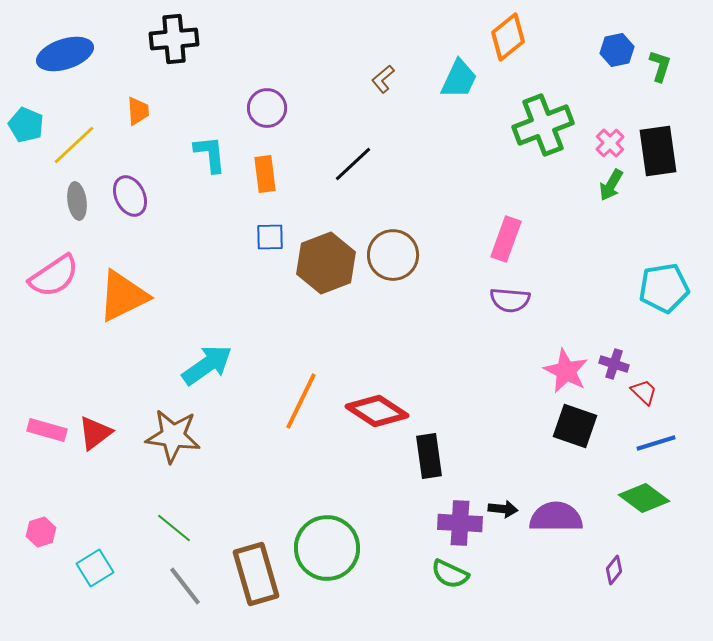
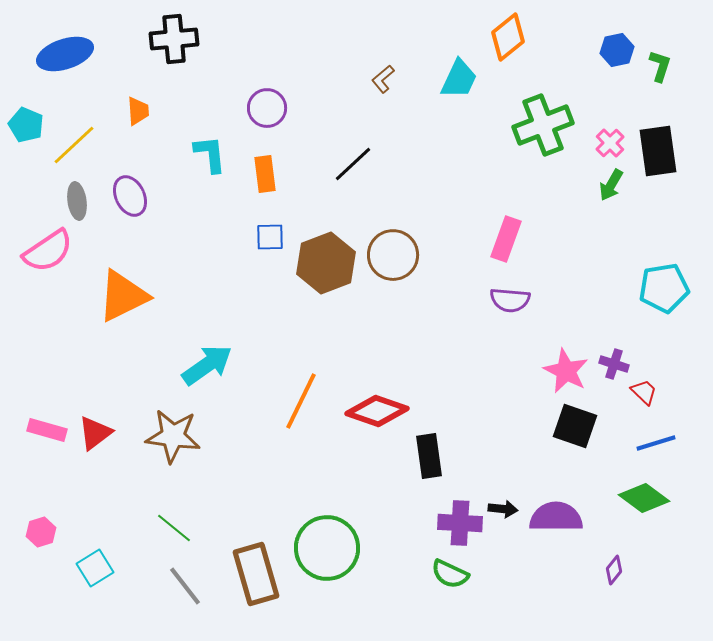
pink semicircle at (54, 276): moved 6 px left, 25 px up
red diamond at (377, 411): rotated 14 degrees counterclockwise
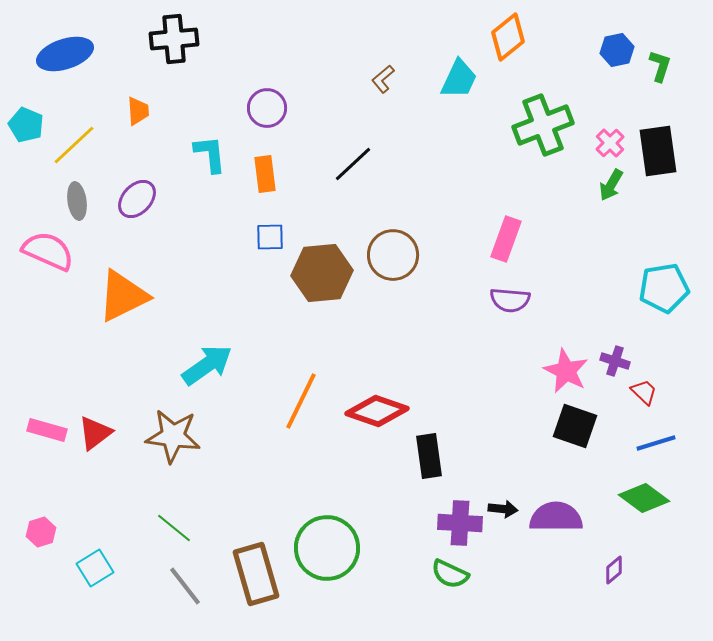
purple ellipse at (130, 196): moved 7 px right, 3 px down; rotated 69 degrees clockwise
pink semicircle at (48, 251): rotated 122 degrees counterclockwise
brown hexagon at (326, 263): moved 4 px left, 10 px down; rotated 16 degrees clockwise
purple cross at (614, 364): moved 1 px right, 3 px up
purple diamond at (614, 570): rotated 12 degrees clockwise
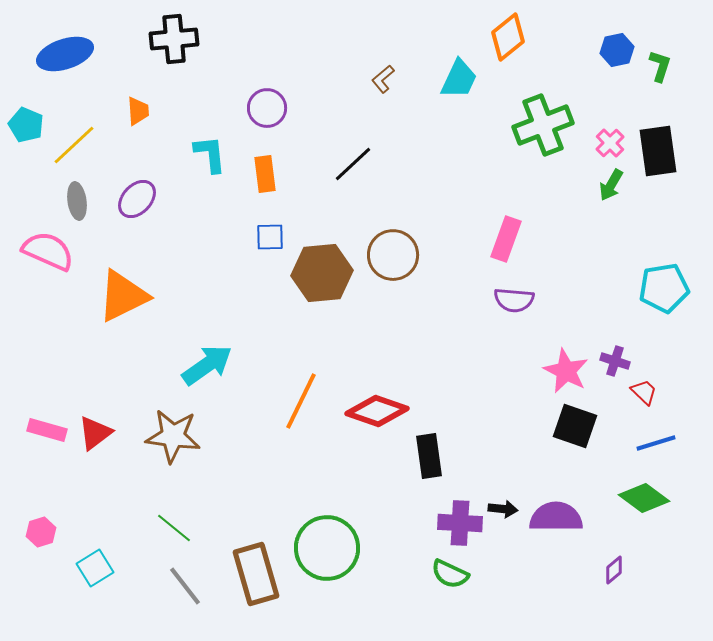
purple semicircle at (510, 300): moved 4 px right
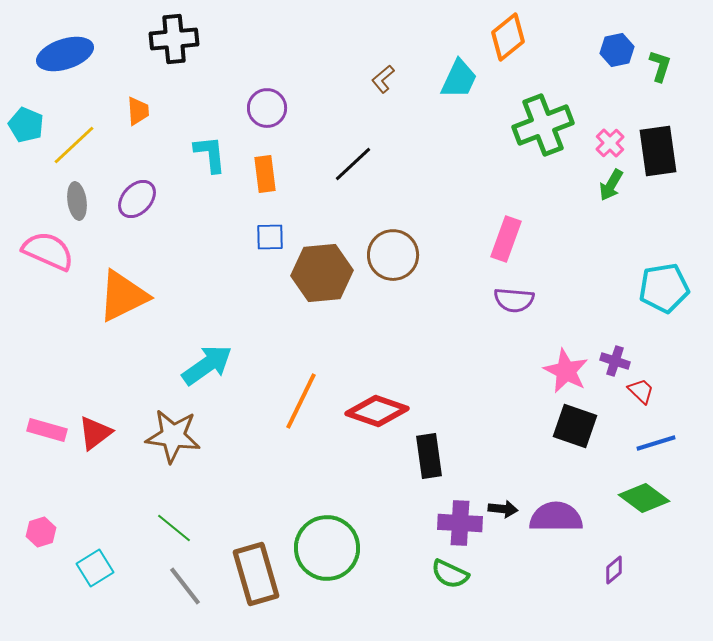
red trapezoid at (644, 392): moved 3 px left, 1 px up
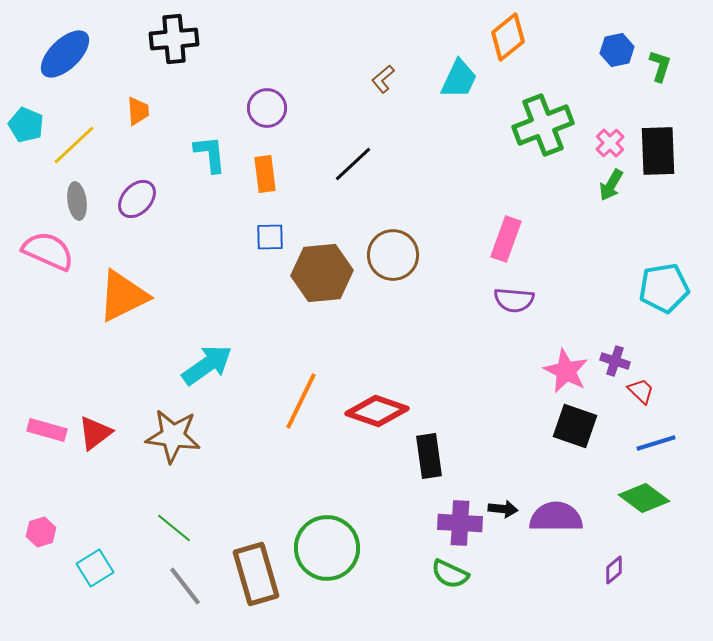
blue ellipse at (65, 54): rotated 26 degrees counterclockwise
black rectangle at (658, 151): rotated 6 degrees clockwise
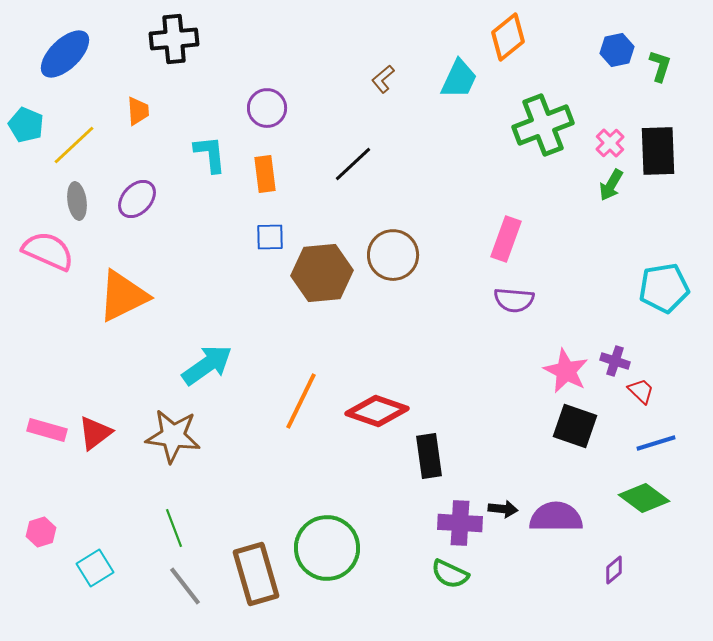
green line at (174, 528): rotated 30 degrees clockwise
